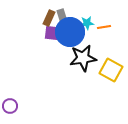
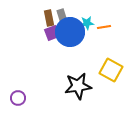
brown rectangle: rotated 35 degrees counterclockwise
purple square: rotated 28 degrees counterclockwise
black star: moved 5 px left, 28 px down
purple circle: moved 8 px right, 8 px up
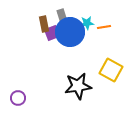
brown rectangle: moved 5 px left, 6 px down
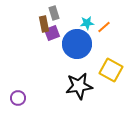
gray rectangle: moved 8 px left, 3 px up
orange line: rotated 32 degrees counterclockwise
blue circle: moved 7 px right, 12 px down
black star: moved 1 px right
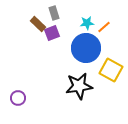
brown rectangle: moved 6 px left; rotated 35 degrees counterclockwise
blue circle: moved 9 px right, 4 px down
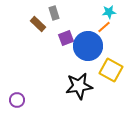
cyan star: moved 22 px right, 11 px up
purple square: moved 14 px right, 5 px down
blue circle: moved 2 px right, 2 px up
purple circle: moved 1 px left, 2 px down
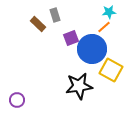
gray rectangle: moved 1 px right, 2 px down
purple square: moved 5 px right
blue circle: moved 4 px right, 3 px down
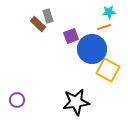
gray rectangle: moved 7 px left, 1 px down
orange line: rotated 24 degrees clockwise
purple square: moved 2 px up
yellow square: moved 3 px left
black star: moved 3 px left, 16 px down
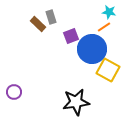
cyan star: rotated 16 degrees clockwise
gray rectangle: moved 3 px right, 1 px down
orange line: rotated 16 degrees counterclockwise
purple circle: moved 3 px left, 8 px up
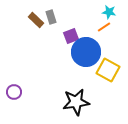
brown rectangle: moved 2 px left, 4 px up
blue circle: moved 6 px left, 3 px down
